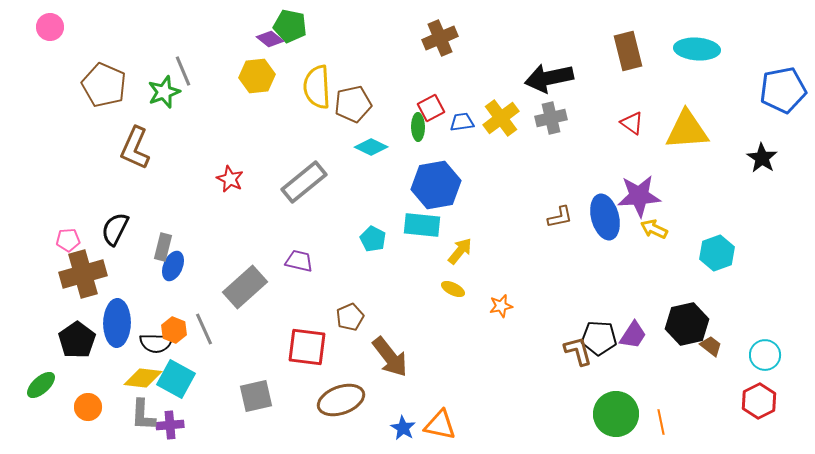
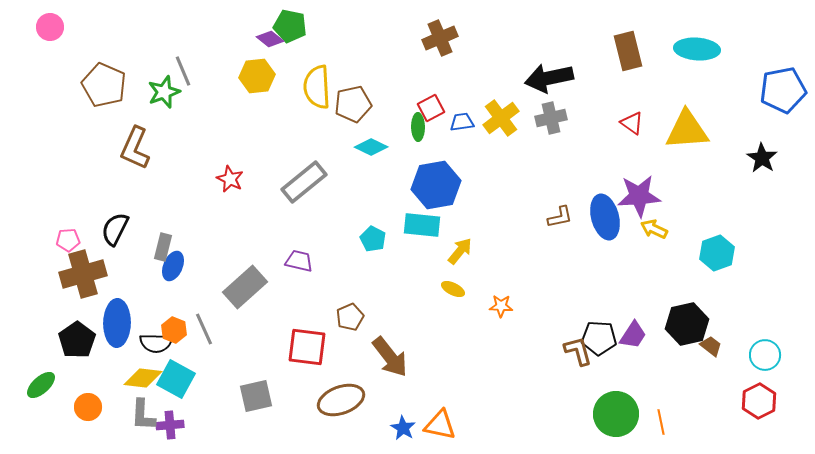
orange star at (501, 306): rotated 15 degrees clockwise
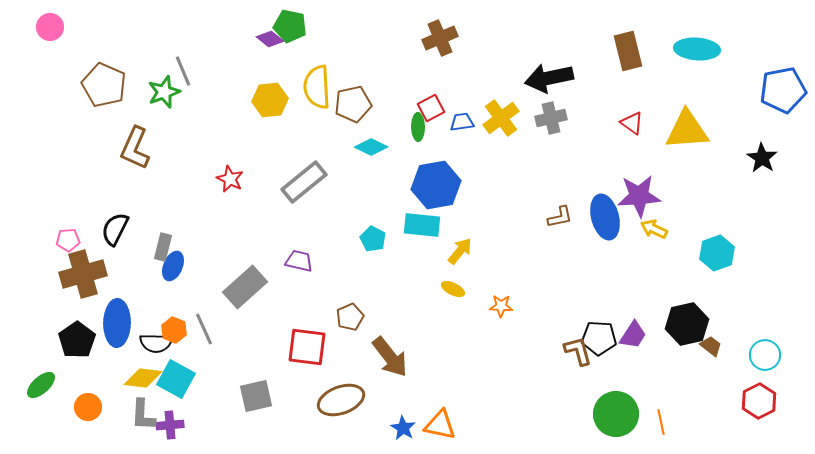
yellow hexagon at (257, 76): moved 13 px right, 24 px down
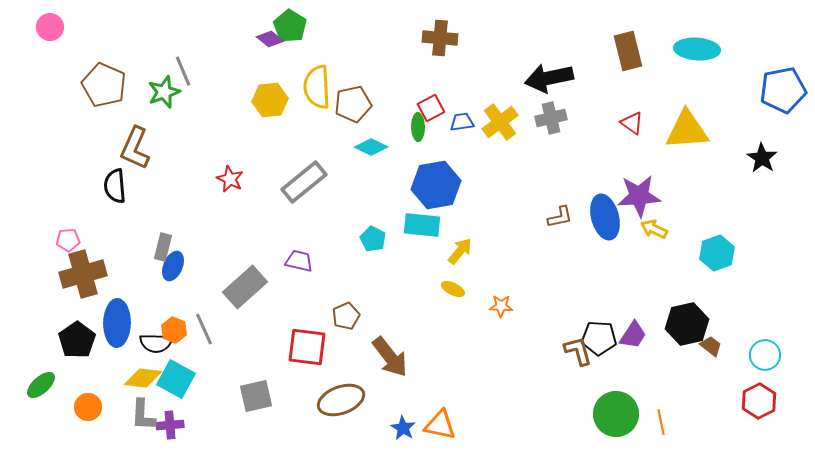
green pentagon at (290, 26): rotated 20 degrees clockwise
brown cross at (440, 38): rotated 28 degrees clockwise
yellow cross at (501, 118): moved 1 px left, 4 px down
black semicircle at (115, 229): moved 43 px up; rotated 32 degrees counterclockwise
brown pentagon at (350, 317): moved 4 px left, 1 px up
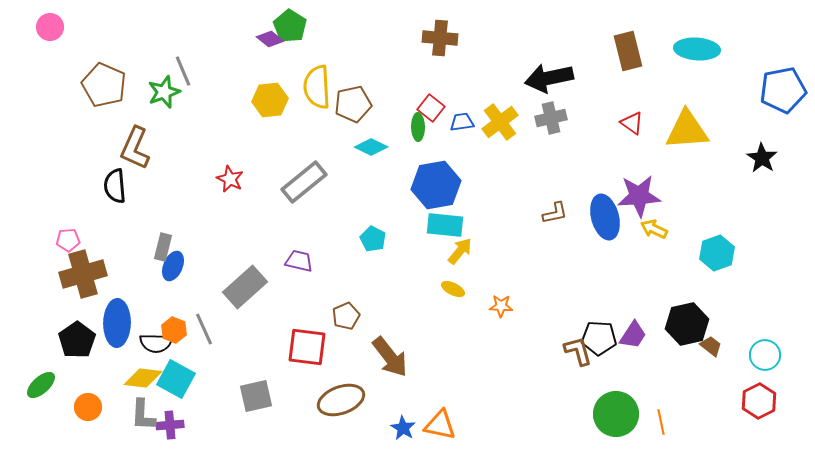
red square at (431, 108): rotated 24 degrees counterclockwise
brown L-shape at (560, 217): moved 5 px left, 4 px up
cyan rectangle at (422, 225): moved 23 px right
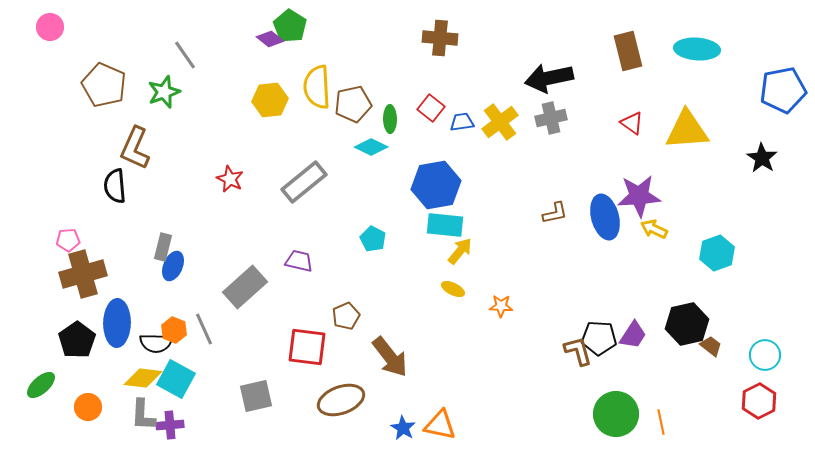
gray line at (183, 71): moved 2 px right, 16 px up; rotated 12 degrees counterclockwise
green ellipse at (418, 127): moved 28 px left, 8 px up
